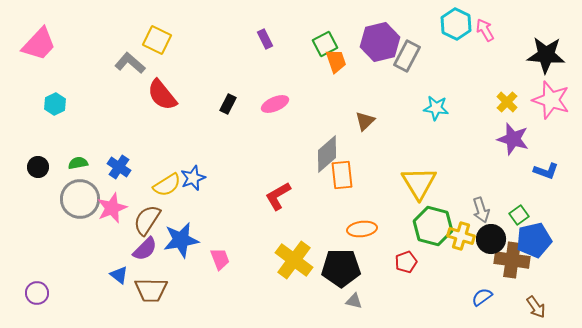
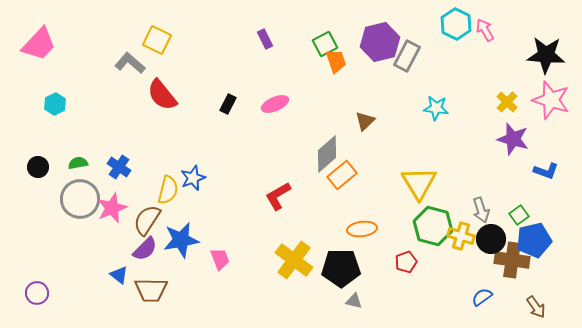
orange rectangle at (342, 175): rotated 56 degrees clockwise
yellow semicircle at (167, 185): moved 1 px right, 5 px down; rotated 44 degrees counterclockwise
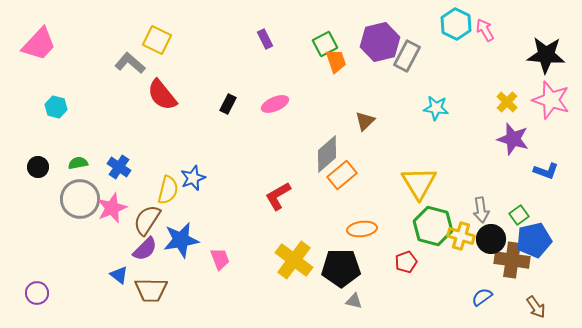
cyan hexagon at (55, 104): moved 1 px right, 3 px down; rotated 20 degrees counterclockwise
gray arrow at (481, 210): rotated 10 degrees clockwise
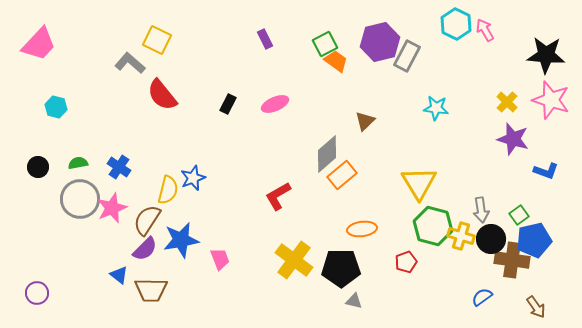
orange trapezoid at (336, 61): rotated 35 degrees counterclockwise
